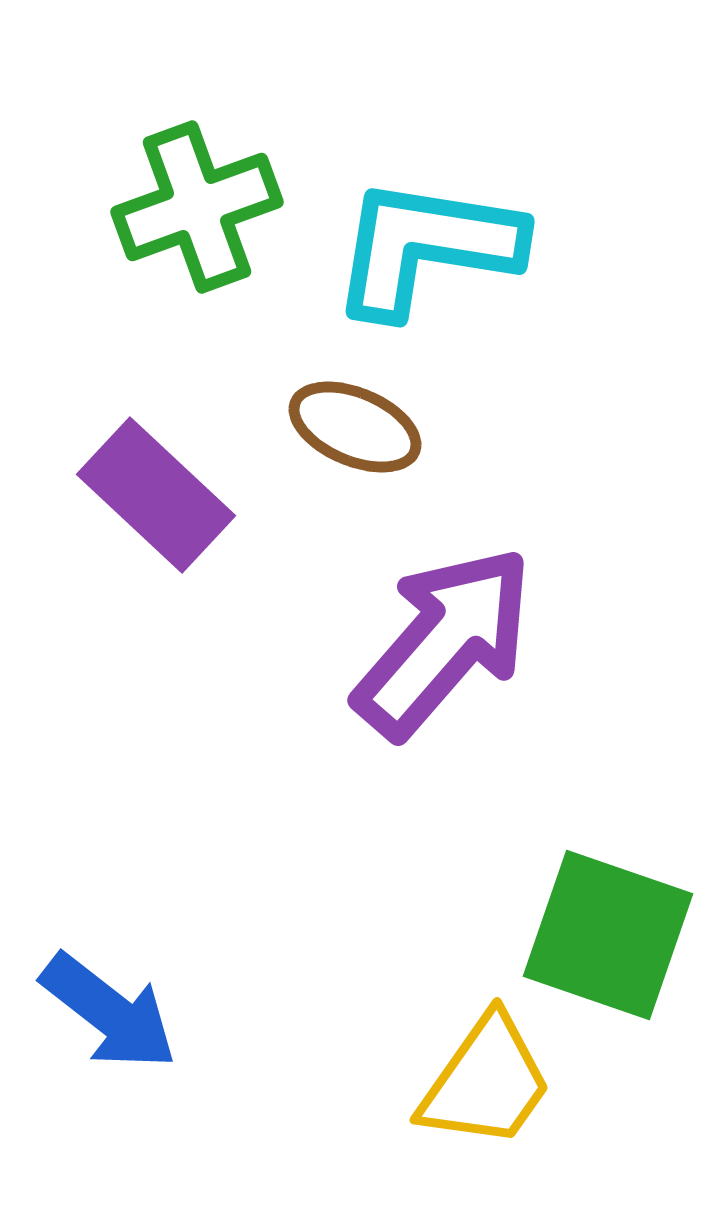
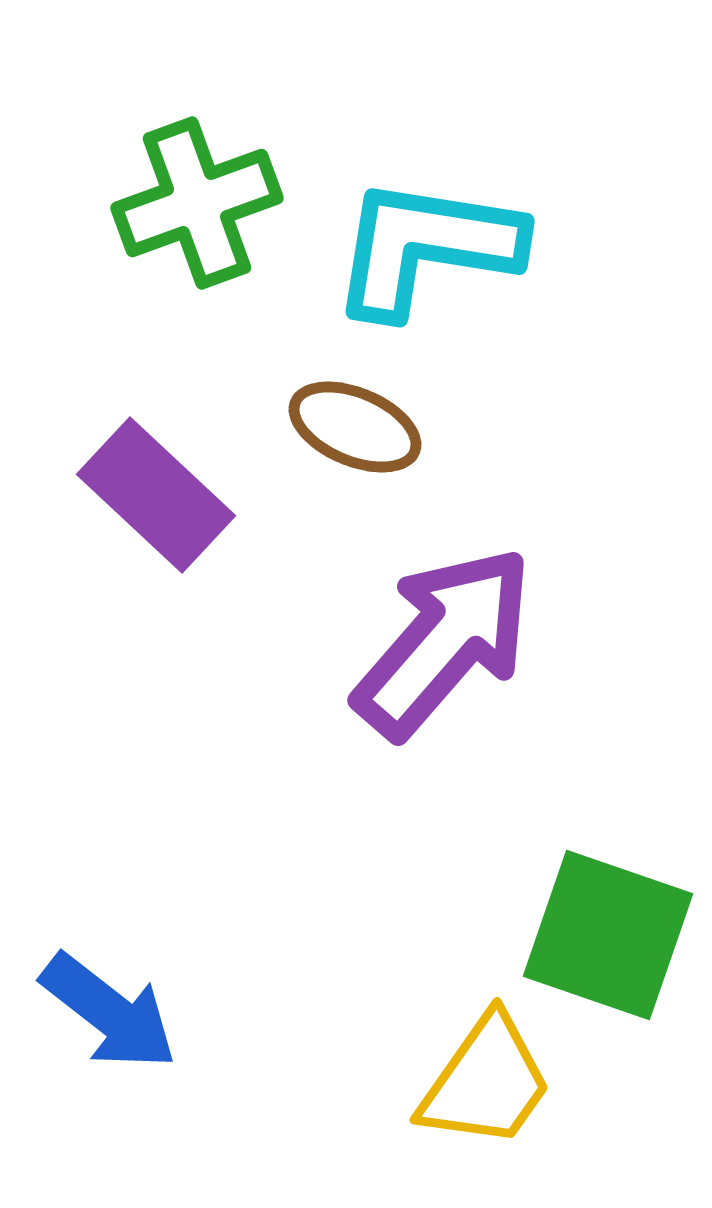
green cross: moved 4 px up
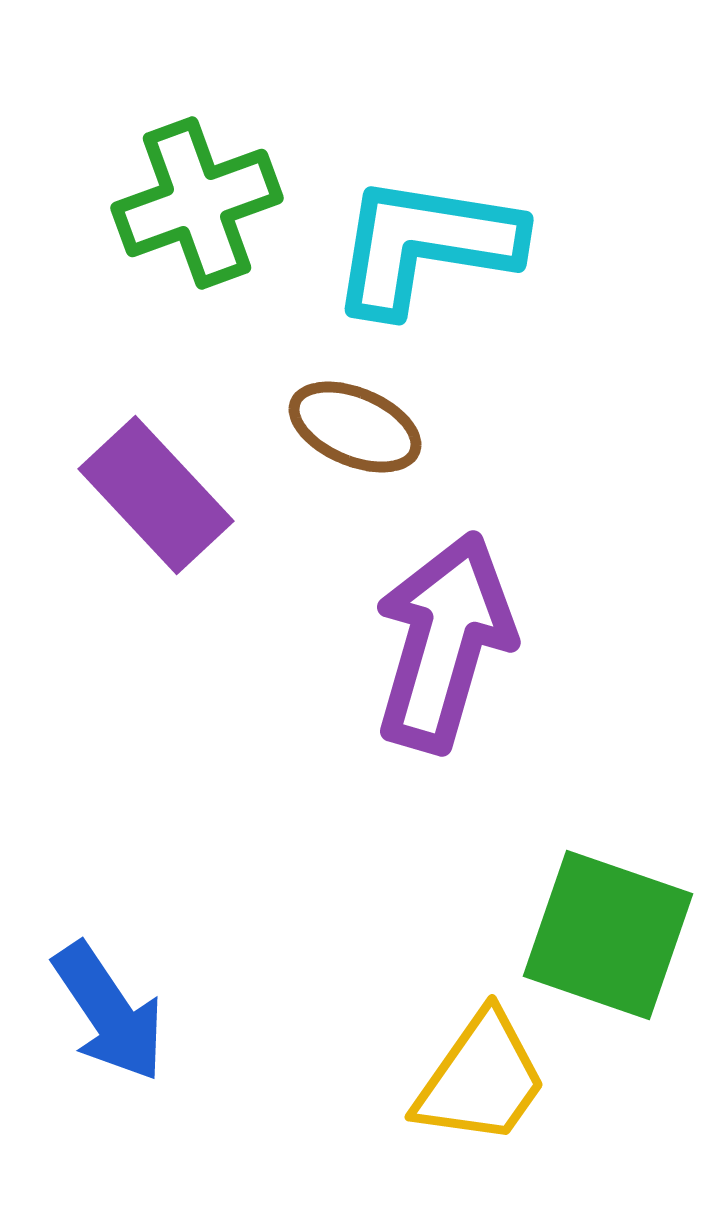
cyan L-shape: moved 1 px left, 2 px up
purple rectangle: rotated 4 degrees clockwise
purple arrow: rotated 25 degrees counterclockwise
blue arrow: rotated 18 degrees clockwise
yellow trapezoid: moved 5 px left, 3 px up
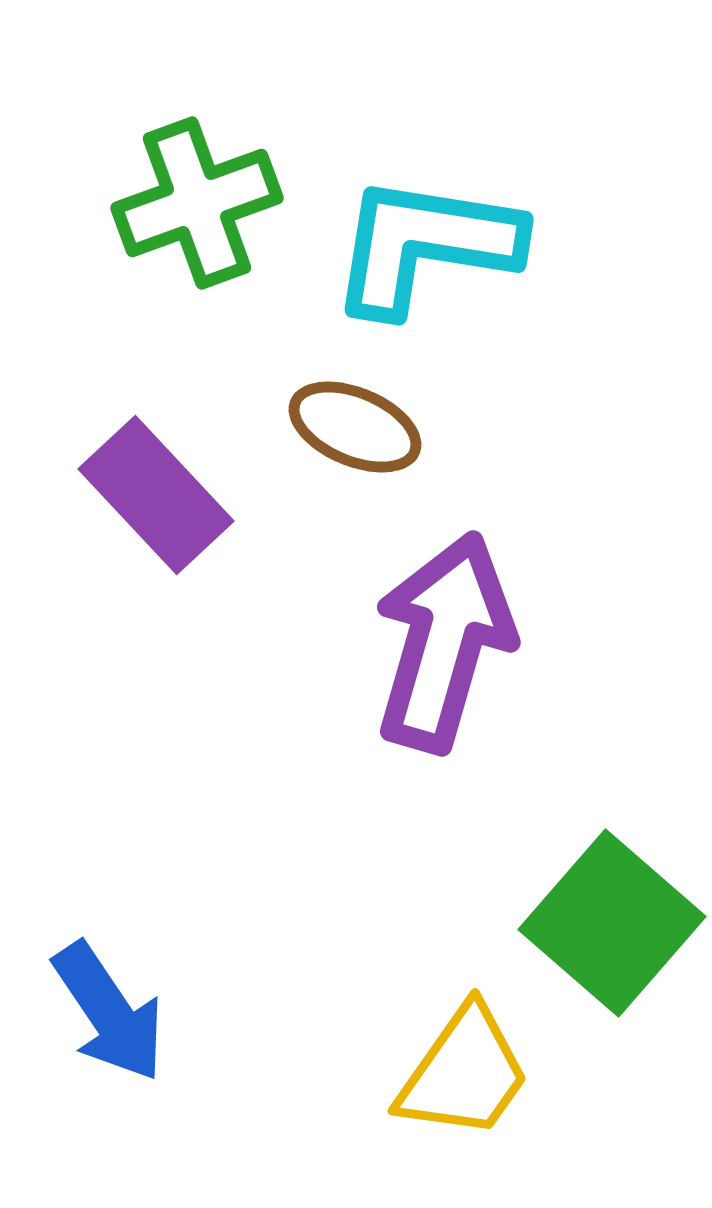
green square: moved 4 px right, 12 px up; rotated 22 degrees clockwise
yellow trapezoid: moved 17 px left, 6 px up
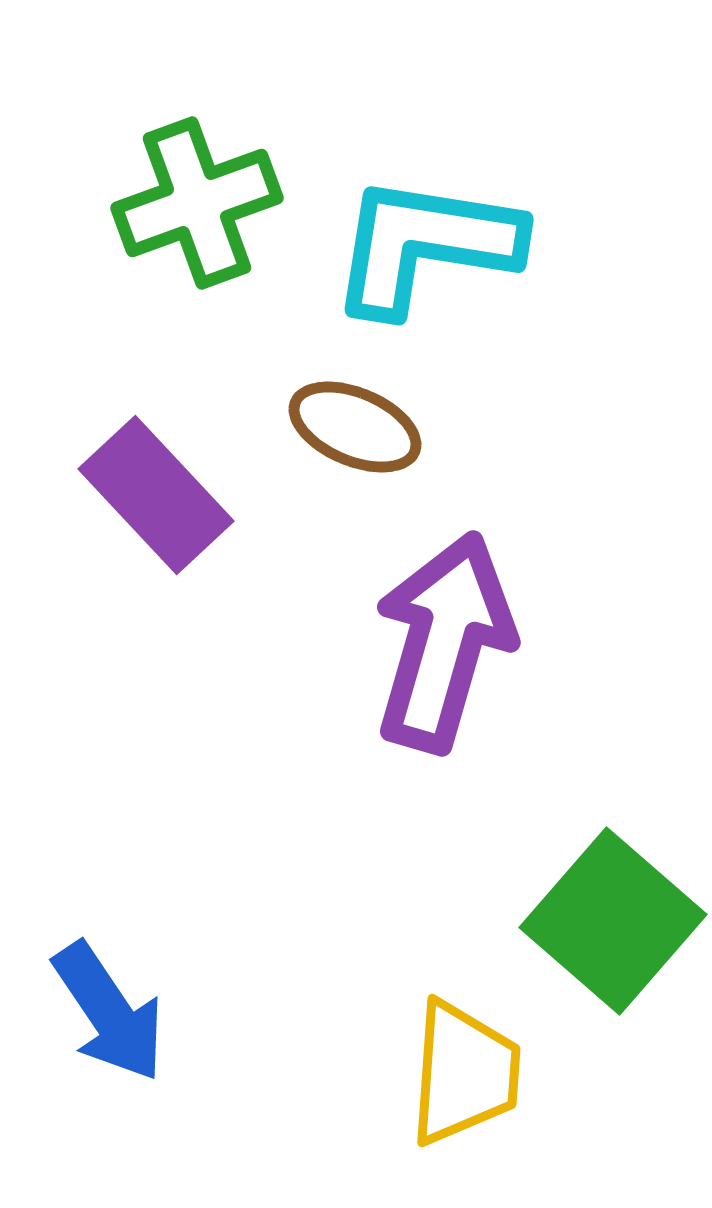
green square: moved 1 px right, 2 px up
yellow trapezoid: rotated 31 degrees counterclockwise
